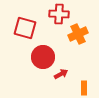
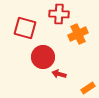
red arrow: moved 2 px left; rotated 136 degrees counterclockwise
orange rectangle: moved 4 px right; rotated 56 degrees clockwise
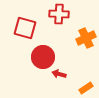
orange cross: moved 8 px right, 4 px down
orange rectangle: moved 2 px left
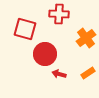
red square: moved 1 px down
orange cross: rotated 12 degrees counterclockwise
red circle: moved 2 px right, 3 px up
orange rectangle: moved 2 px right, 15 px up
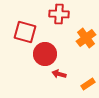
red square: moved 3 px down
orange rectangle: moved 11 px down
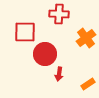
red square: rotated 15 degrees counterclockwise
red arrow: rotated 96 degrees counterclockwise
